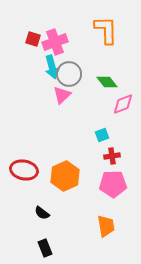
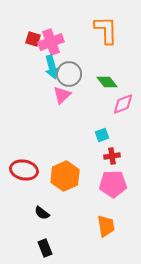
pink cross: moved 4 px left
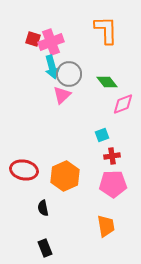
black semicircle: moved 1 px right, 5 px up; rotated 42 degrees clockwise
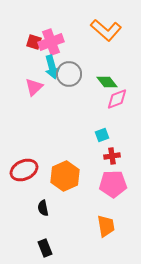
orange L-shape: rotated 132 degrees clockwise
red square: moved 1 px right, 3 px down
pink triangle: moved 28 px left, 8 px up
pink diamond: moved 6 px left, 5 px up
red ellipse: rotated 36 degrees counterclockwise
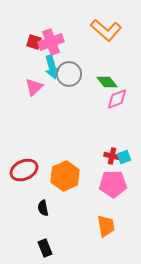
cyan square: moved 22 px right, 22 px down
red cross: rotated 21 degrees clockwise
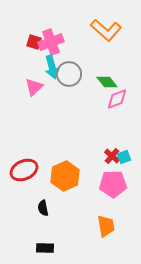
red cross: rotated 28 degrees clockwise
black rectangle: rotated 66 degrees counterclockwise
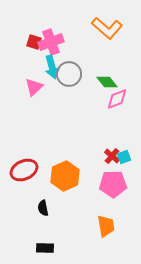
orange L-shape: moved 1 px right, 2 px up
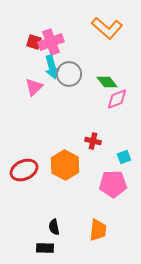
red cross: moved 19 px left, 15 px up; rotated 28 degrees counterclockwise
orange hexagon: moved 11 px up; rotated 8 degrees counterclockwise
black semicircle: moved 11 px right, 19 px down
orange trapezoid: moved 8 px left, 4 px down; rotated 15 degrees clockwise
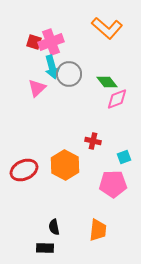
pink triangle: moved 3 px right, 1 px down
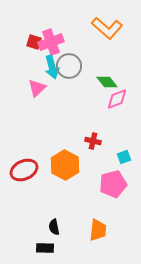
gray circle: moved 8 px up
pink pentagon: rotated 12 degrees counterclockwise
